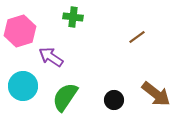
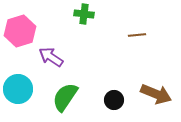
green cross: moved 11 px right, 3 px up
brown line: moved 2 px up; rotated 30 degrees clockwise
cyan circle: moved 5 px left, 3 px down
brown arrow: rotated 16 degrees counterclockwise
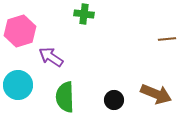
brown line: moved 30 px right, 4 px down
cyan circle: moved 4 px up
green semicircle: rotated 36 degrees counterclockwise
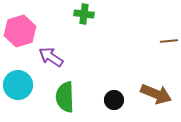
brown line: moved 2 px right, 2 px down
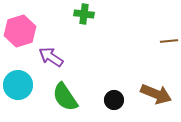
green semicircle: rotated 32 degrees counterclockwise
